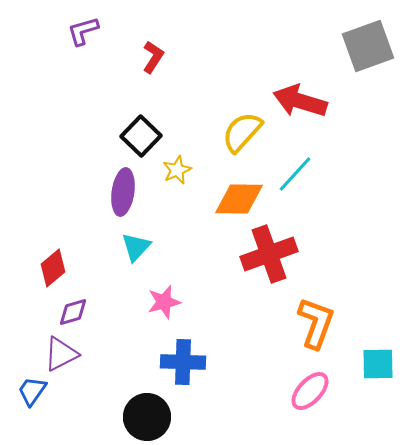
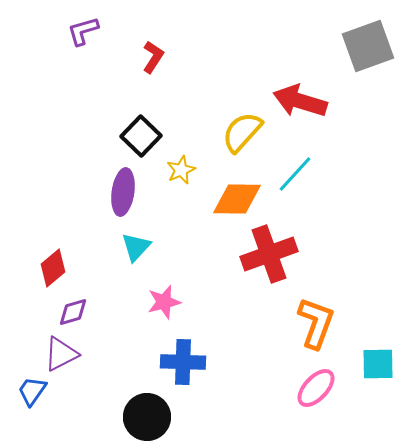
yellow star: moved 4 px right
orange diamond: moved 2 px left
pink ellipse: moved 6 px right, 3 px up
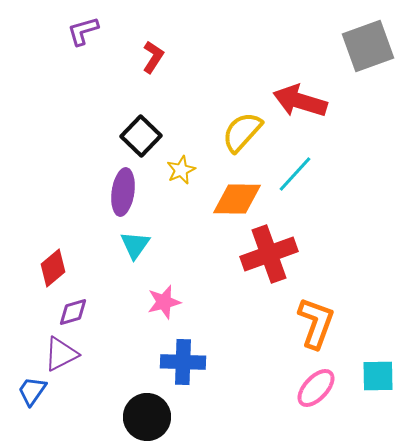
cyan triangle: moved 1 px left, 2 px up; rotated 8 degrees counterclockwise
cyan square: moved 12 px down
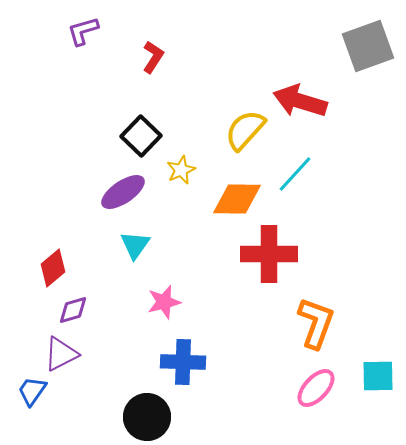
yellow semicircle: moved 3 px right, 2 px up
purple ellipse: rotated 48 degrees clockwise
red cross: rotated 20 degrees clockwise
purple diamond: moved 2 px up
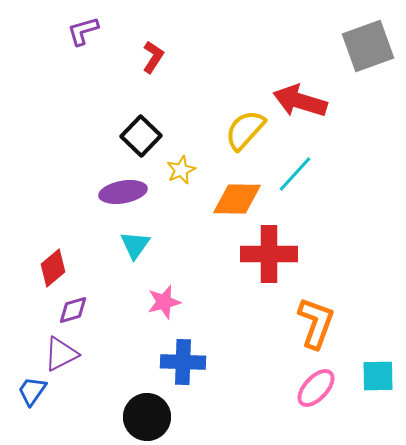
purple ellipse: rotated 24 degrees clockwise
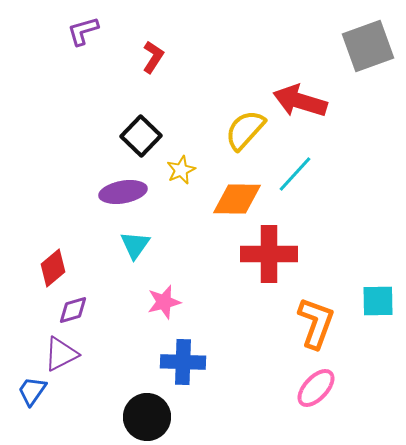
cyan square: moved 75 px up
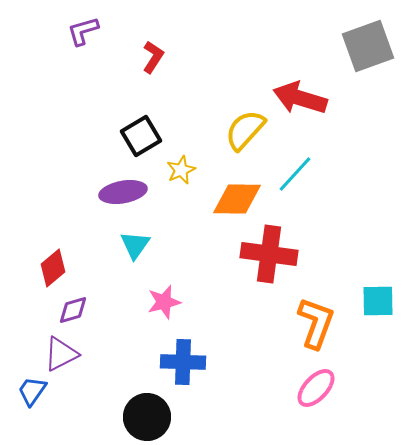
red arrow: moved 3 px up
black square: rotated 15 degrees clockwise
red cross: rotated 8 degrees clockwise
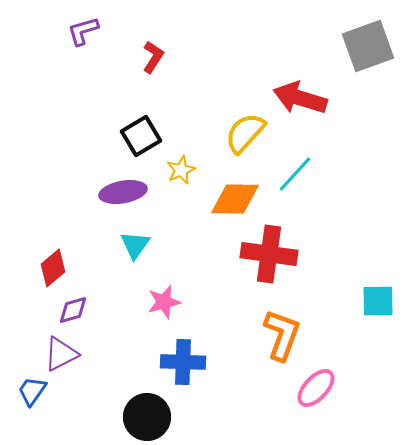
yellow semicircle: moved 3 px down
orange diamond: moved 2 px left
orange L-shape: moved 34 px left, 12 px down
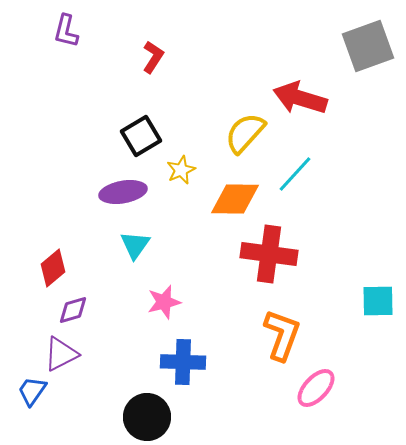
purple L-shape: moved 17 px left; rotated 60 degrees counterclockwise
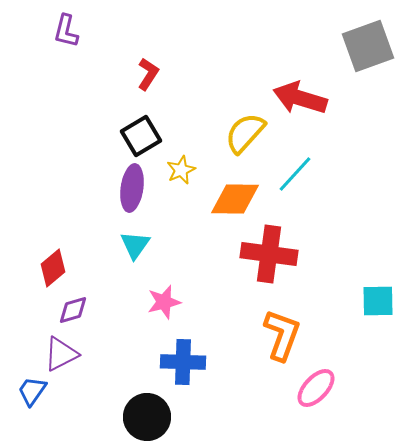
red L-shape: moved 5 px left, 17 px down
purple ellipse: moved 9 px right, 4 px up; rotated 72 degrees counterclockwise
